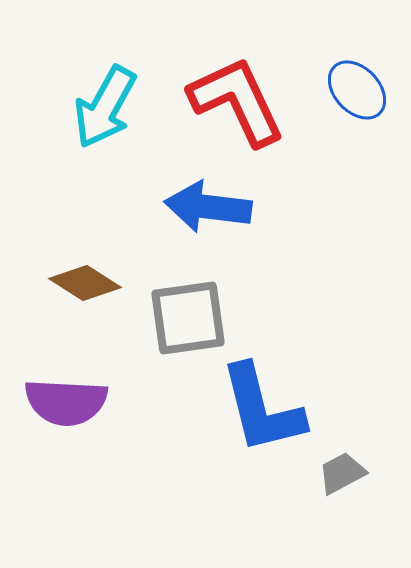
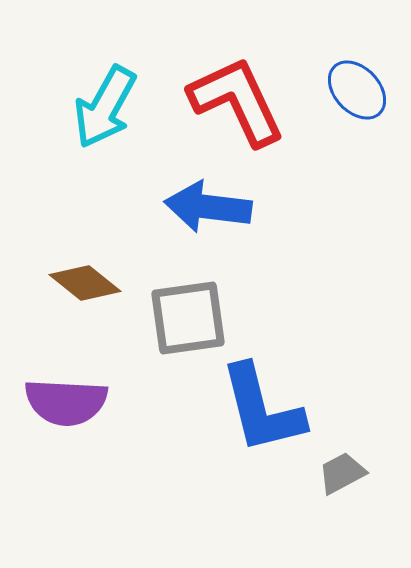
brown diamond: rotated 6 degrees clockwise
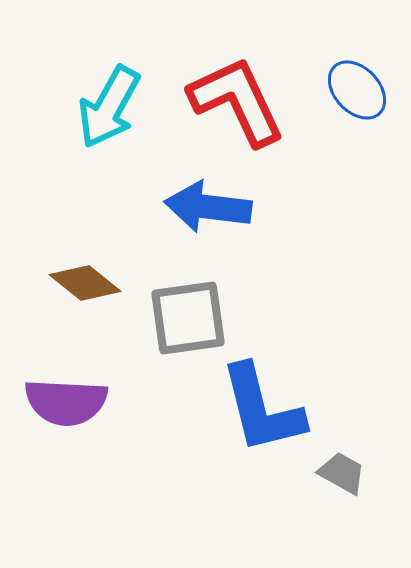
cyan arrow: moved 4 px right
gray trapezoid: rotated 57 degrees clockwise
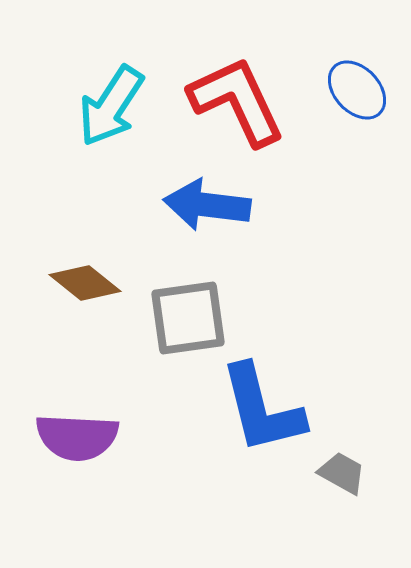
cyan arrow: moved 2 px right, 1 px up; rotated 4 degrees clockwise
blue arrow: moved 1 px left, 2 px up
purple semicircle: moved 11 px right, 35 px down
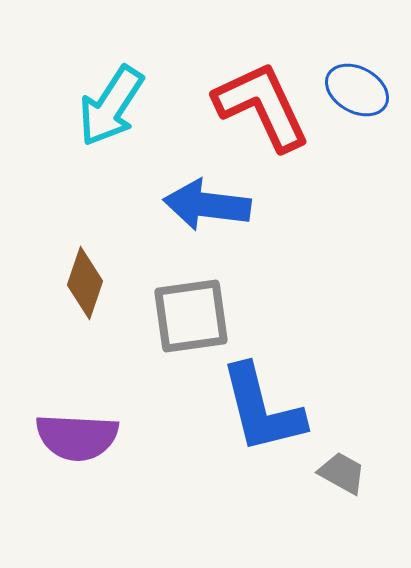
blue ellipse: rotated 18 degrees counterclockwise
red L-shape: moved 25 px right, 5 px down
brown diamond: rotated 70 degrees clockwise
gray square: moved 3 px right, 2 px up
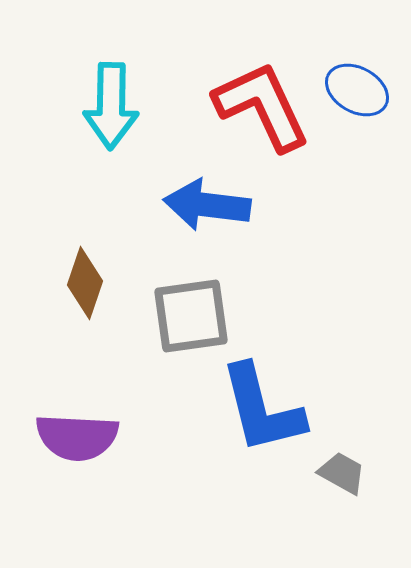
cyan arrow: rotated 32 degrees counterclockwise
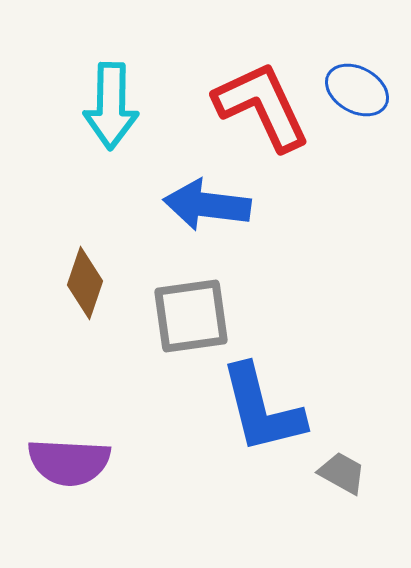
purple semicircle: moved 8 px left, 25 px down
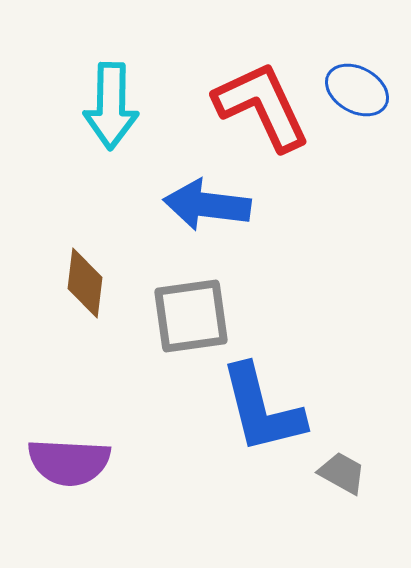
brown diamond: rotated 12 degrees counterclockwise
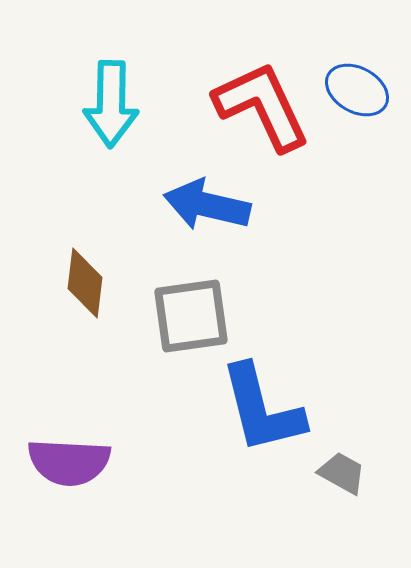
cyan arrow: moved 2 px up
blue arrow: rotated 6 degrees clockwise
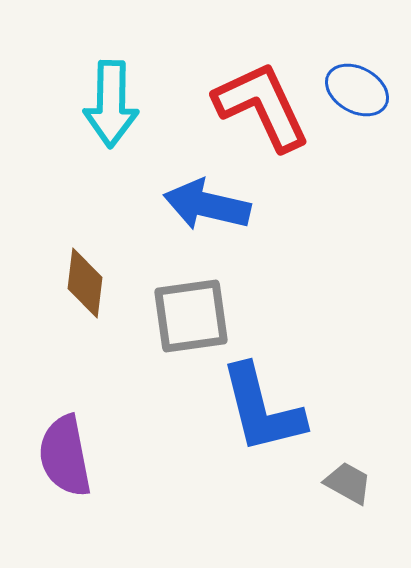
purple semicircle: moved 4 px left, 6 px up; rotated 76 degrees clockwise
gray trapezoid: moved 6 px right, 10 px down
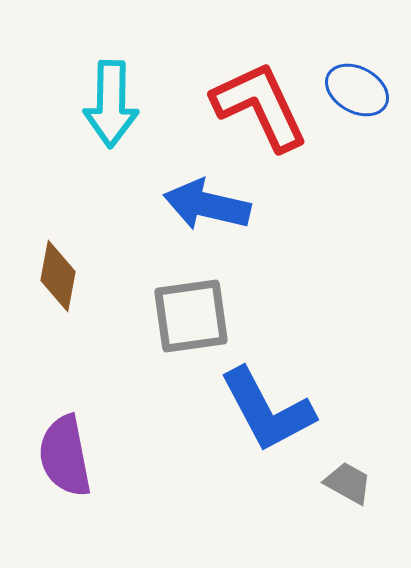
red L-shape: moved 2 px left
brown diamond: moved 27 px left, 7 px up; rotated 4 degrees clockwise
blue L-shape: moved 5 px right, 1 px down; rotated 14 degrees counterclockwise
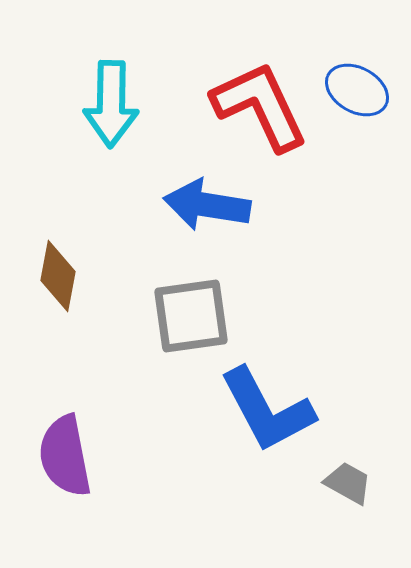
blue arrow: rotated 4 degrees counterclockwise
